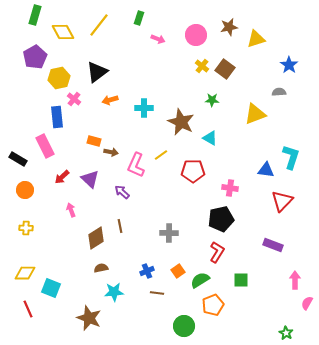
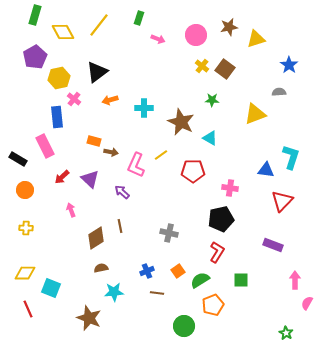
gray cross at (169, 233): rotated 12 degrees clockwise
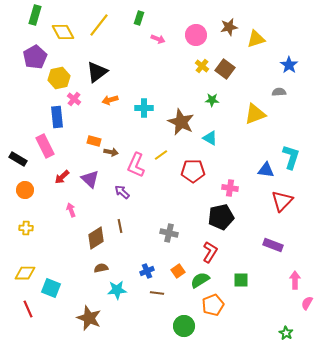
black pentagon at (221, 219): moved 2 px up
red L-shape at (217, 252): moved 7 px left
cyan star at (114, 292): moved 3 px right, 2 px up
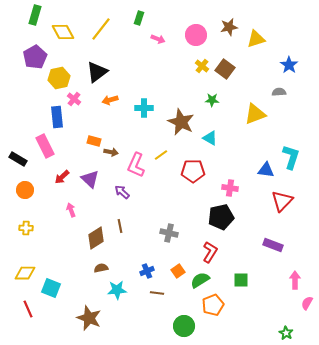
yellow line at (99, 25): moved 2 px right, 4 px down
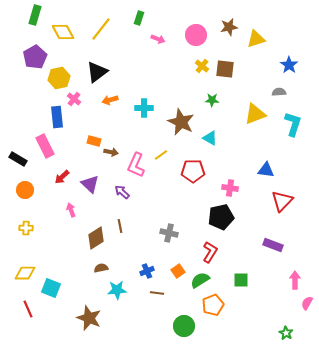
brown square at (225, 69): rotated 30 degrees counterclockwise
cyan L-shape at (291, 157): moved 2 px right, 33 px up
purple triangle at (90, 179): moved 5 px down
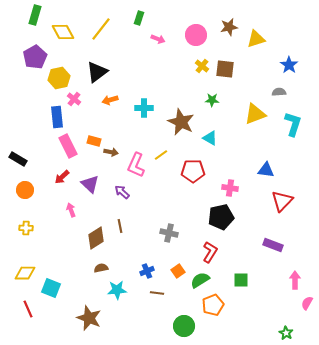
pink rectangle at (45, 146): moved 23 px right
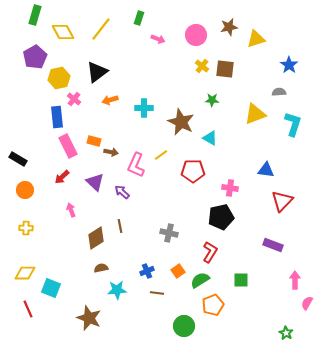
purple triangle at (90, 184): moved 5 px right, 2 px up
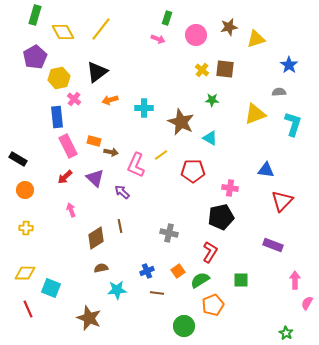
green rectangle at (139, 18): moved 28 px right
yellow cross at (202, 66): moved 4 px down
red arrow at (62, 177): moved 3 px right
purple triangle at (95, 182): moved 4 px up
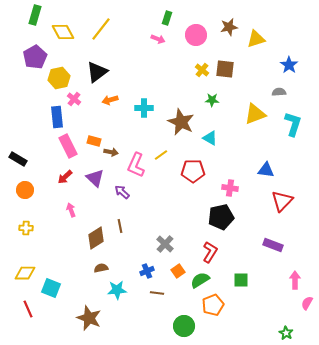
gray cross at (169, 233): moved 4 px left, 11 px down; rotated 30 degrees clockwise
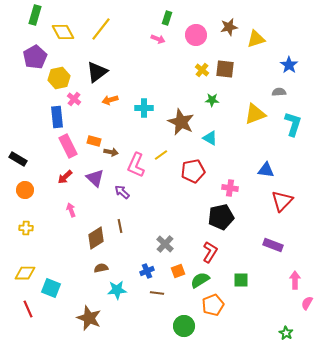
red pentagon at (193, 171): rotated 10 degrees counterclockwise
orange square at (178, 271): rotated 16 degrees clockwise
